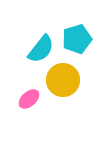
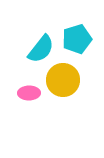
pink ellipse: moved 6 px up; rotated 40 degrees clockwise
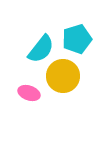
yellow circle: moved 4 px up
pink ellipse: rotated 20 degrees clockwise
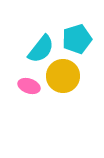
pink ellipse: moved 7 px up
